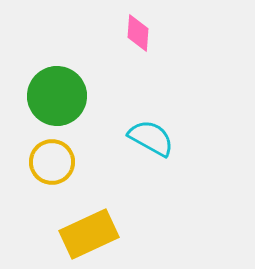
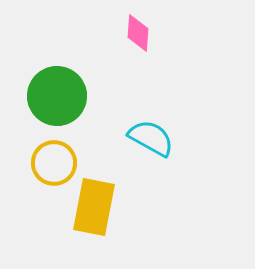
yellow circle: moved 2 px right, 1 px down
yellow rectangle: moved 5 px right, 27 px up; rotated 54 degrees counterclockwise
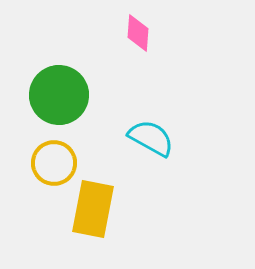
green circle: moved 2 px right, 1 px up
yellow rectangle: moved 1 px left, 2 px down
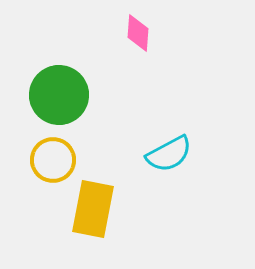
cyan semicircle: moved 18 px right, 16 px down; rotated 123 degrees clockwise
yellow circle: moved 1 px left, 3 px up
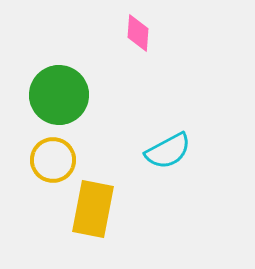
cyan semicircle: moved 1 px left, 3 px up
